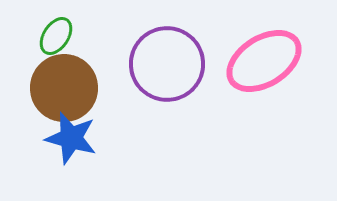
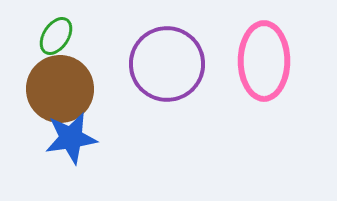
pink ellipse: rotated 58 degrees counterclockwise
brown circle: moved 4 px left, 1 px down
blue star: rotated 24 degrees counterclockwise
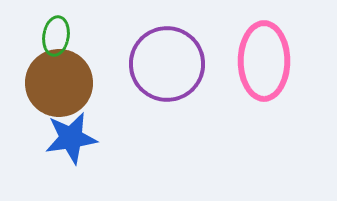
green ellipse: rotated 24 degrees counterclockwise
brown circle: moved 1 px left, 6 px up
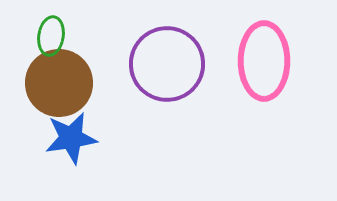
green ellipse: moved 5 px left
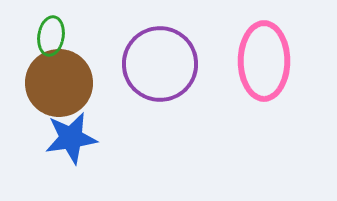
purple circle: moved 7 px left
